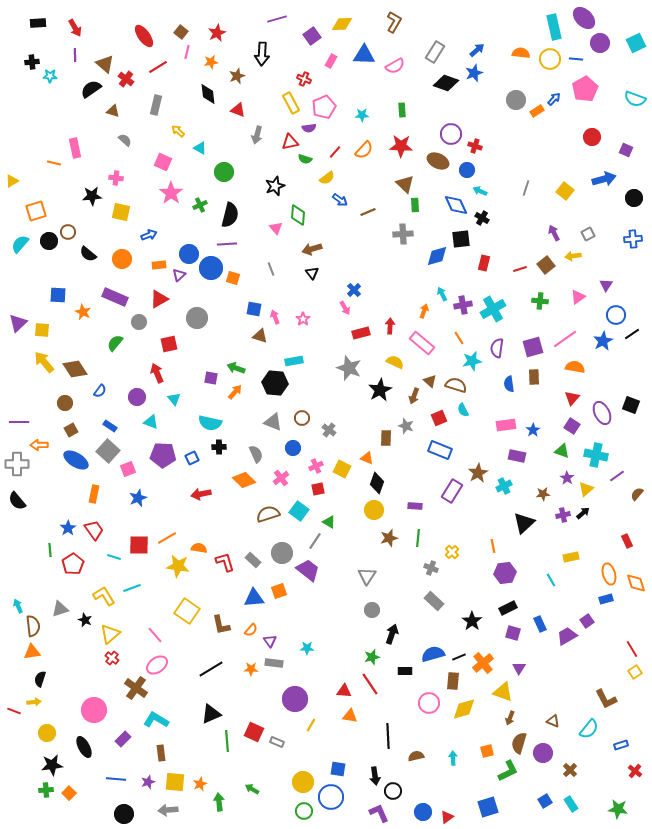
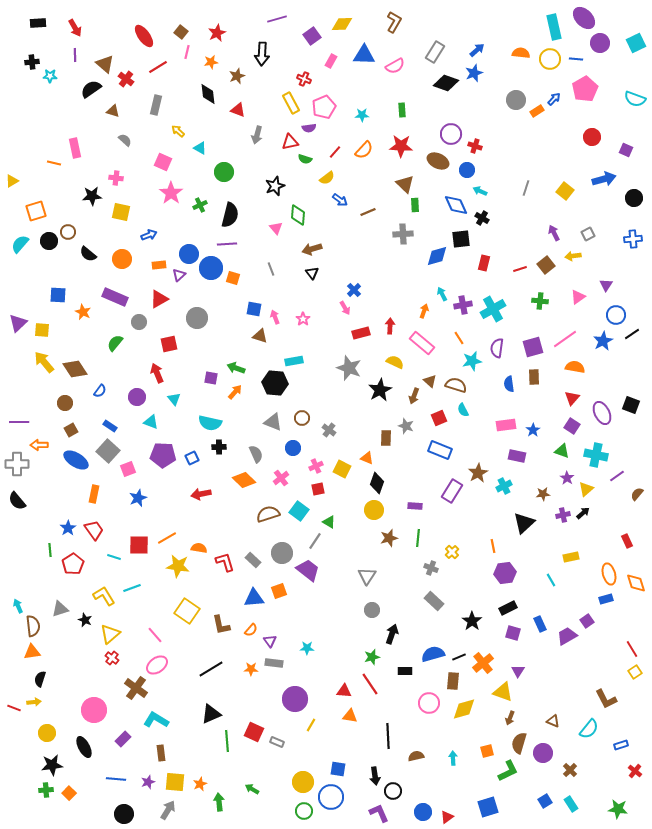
purple triangle at (519, 668): moved 1 px left, 3 px down
red line at (14, 711): moved 3 px up
gray arrow at (168, 810): rotated 126 degrees clockwise
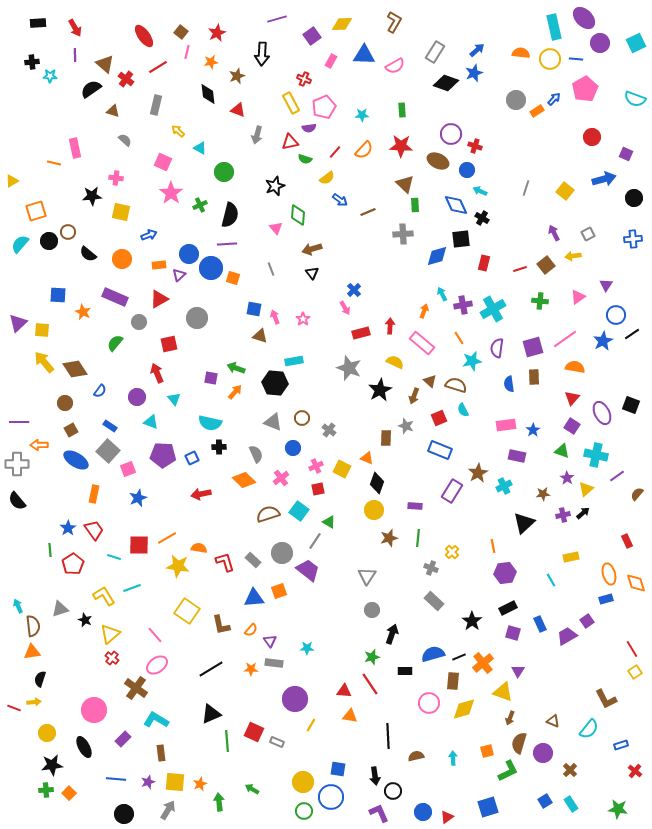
purple square at (626, 150): moved 4 px down
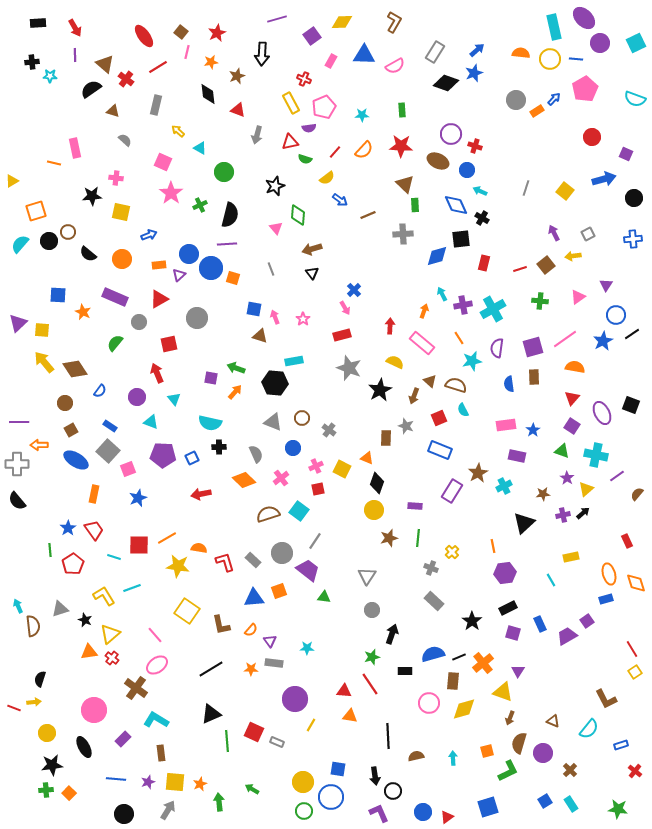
yellow diamond at (342, 24): moved 2 px up
brown line at (368, 212): moved 3 px down
red rectangle at (361, 333): moved 19 px left, 2 px down
green triangle at (329, 522): moved 5 px left, 75 px down; rotated 24 degrees counterclockwise
orange triangle at (32, 652): moved 57 px right
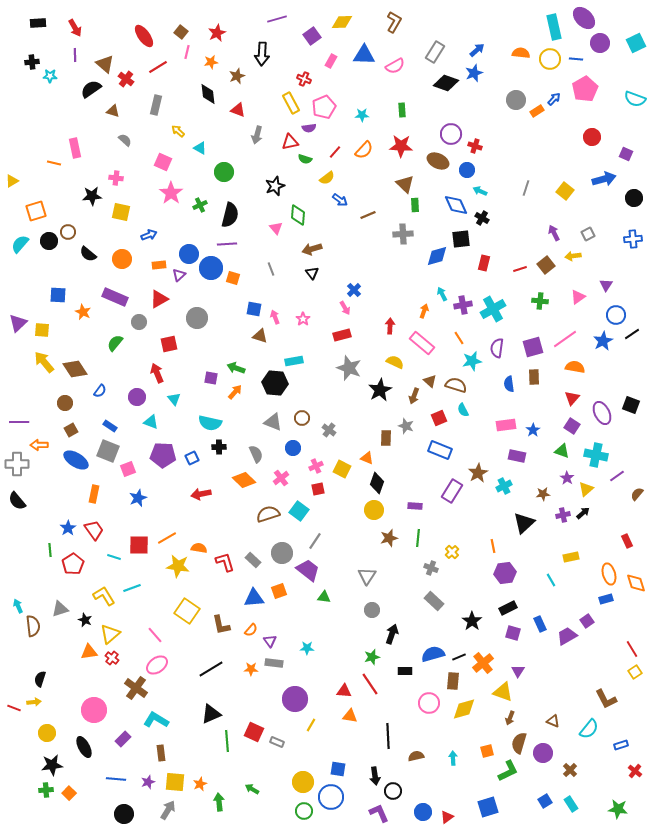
gray square at (108, 451): rotated 20 degrees counterclockwise
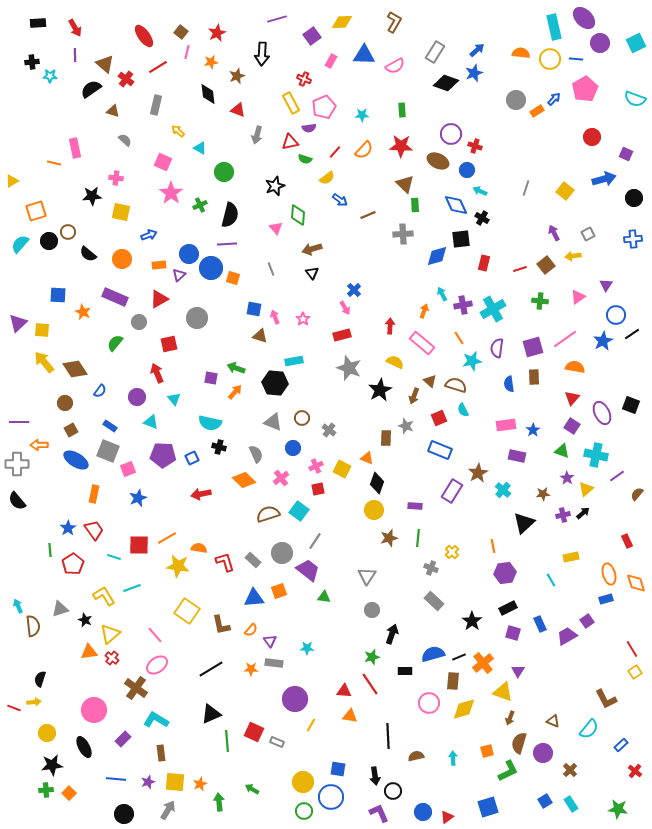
black cross at (219, 447): rotated 16 degrees clockwise
cyan cross at (504, 486): moved 1 px left, 4 px down; rotated 21 degrees counterclockwise
blue rectangle at (621, 745): rotated 24 degrees counterclockwise
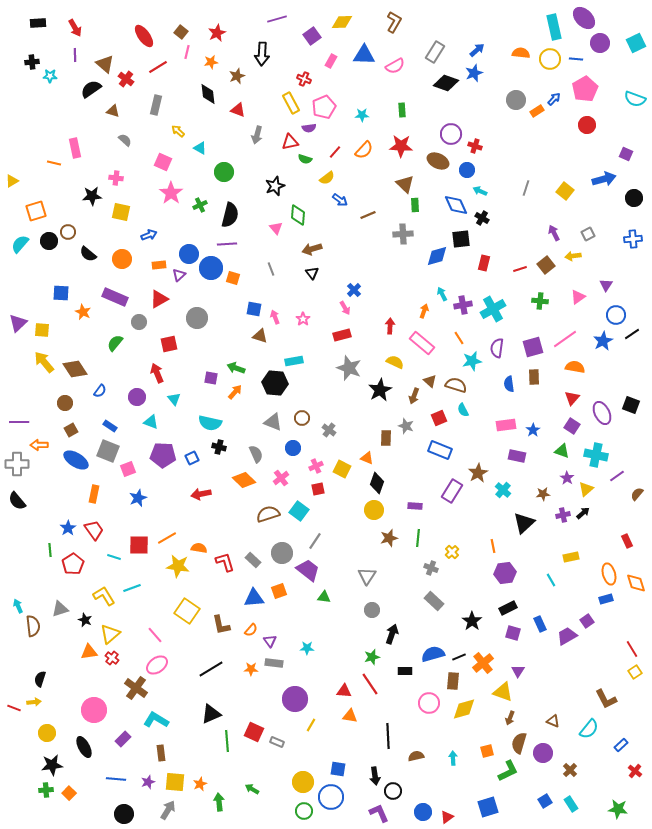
red circle at (592, 137): moved 5 px left, 12 px up
blue square at (58, 295): moved 3 px right, 2 px up
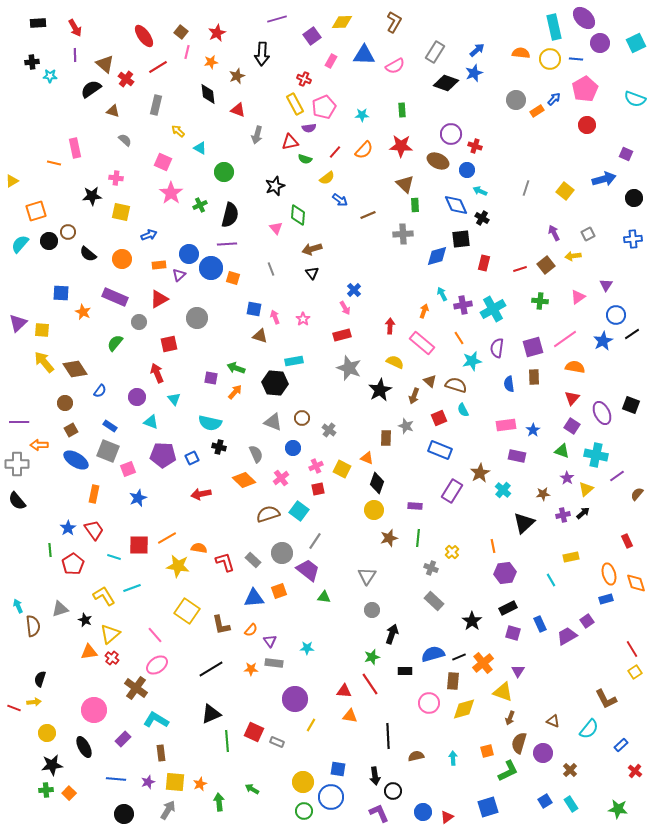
yellow rectangle at (291, 103): moved 4 px right, 1 px down
brown star at (478, 473): moved 2 px right
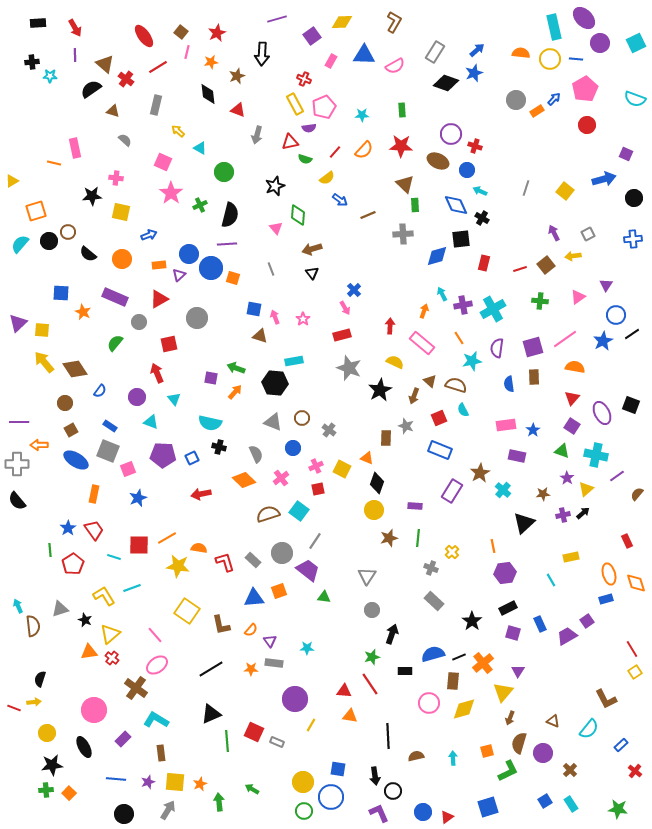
yellow triangle at (503, 692): rotated 50 degrees clockwise
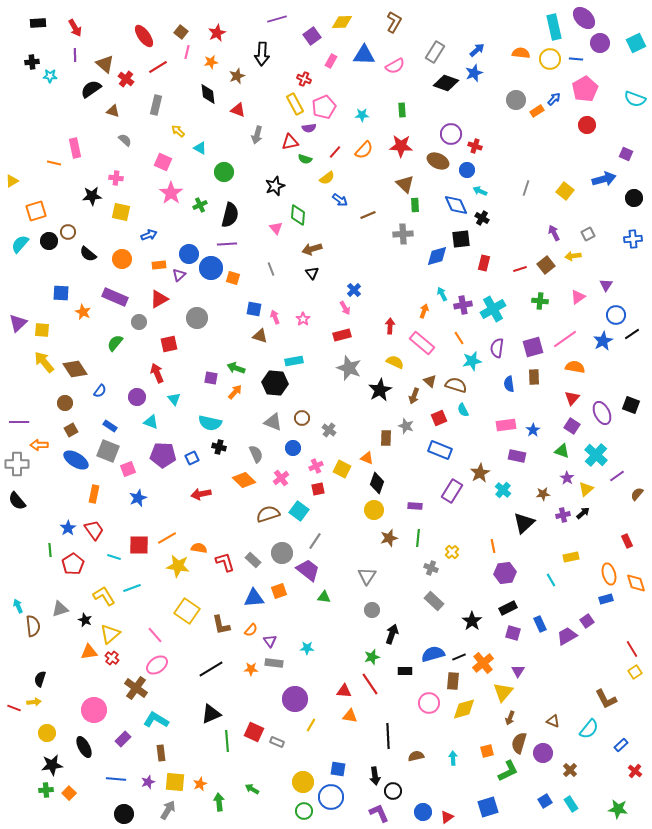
cyan cross at (596, 455): rotated 30 degrees clockwise
